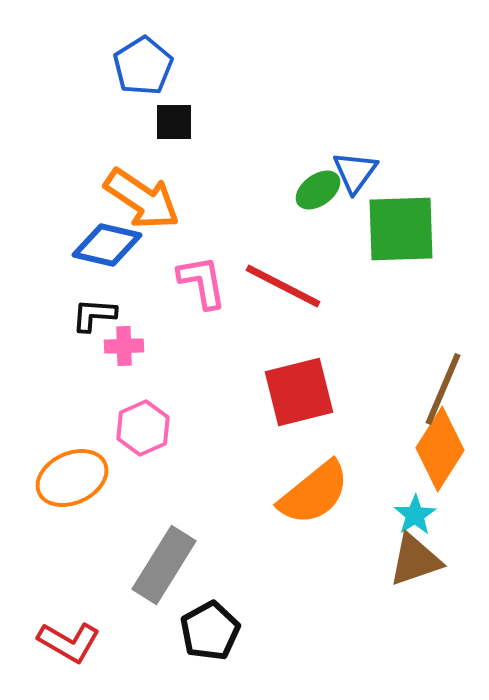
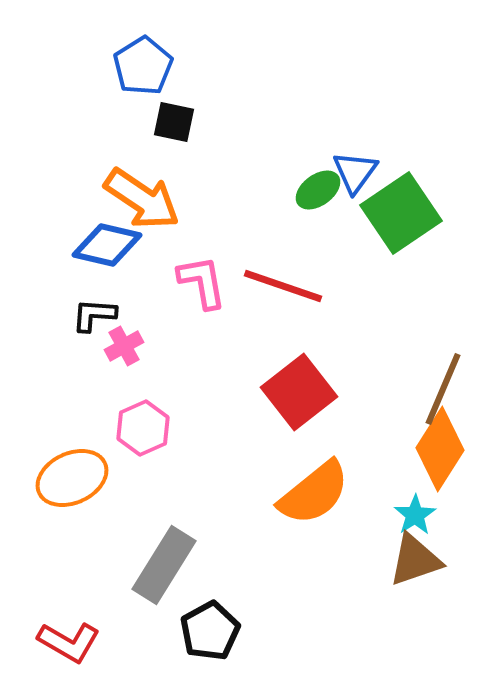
black square: rotated 12 degrees clockwise
green square: moved 16 px up; rotated 32 degrees counterclockwise
red line: rotated 8 degrees counterclockwise
pink cross: rotated 27 degrees counterclockwise
red square: rotated 24 degrees counterclockwise
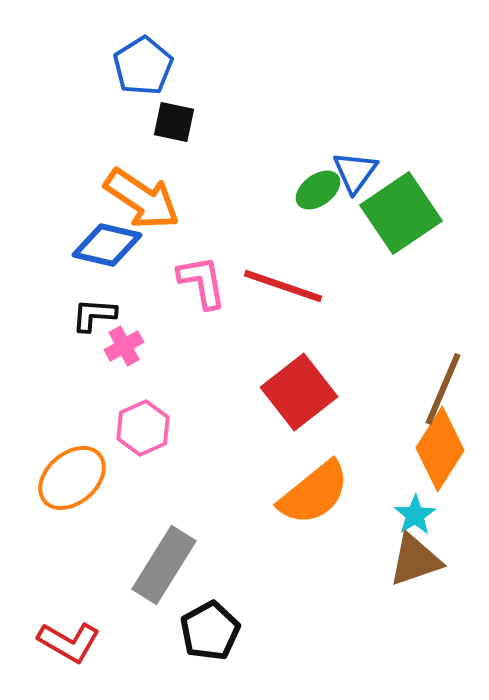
orange ellipse: rotated 16 degrees counterclockwise
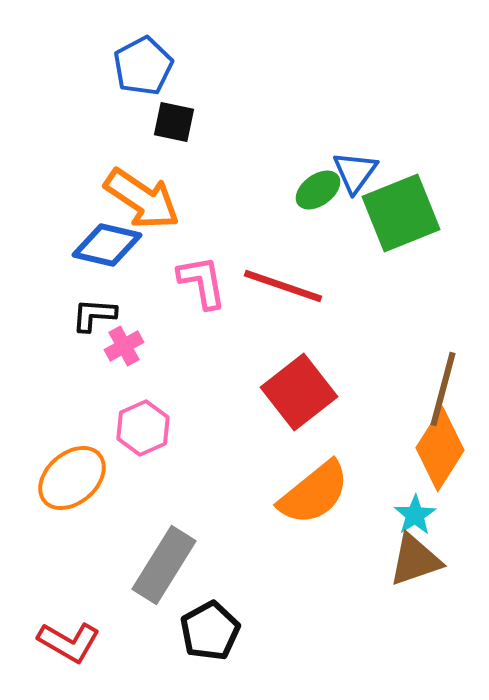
blue pentagon: rotated 4 degrees clockwise
green square: rotated 12 degrees clockwise
brown line: rotated 8 degrees counterclockwise
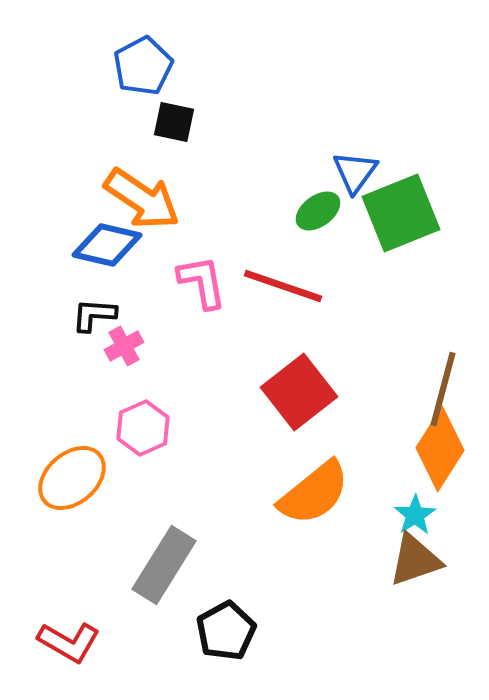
green ellipse: moved 21 px down
black pentagon: moved 16 px right
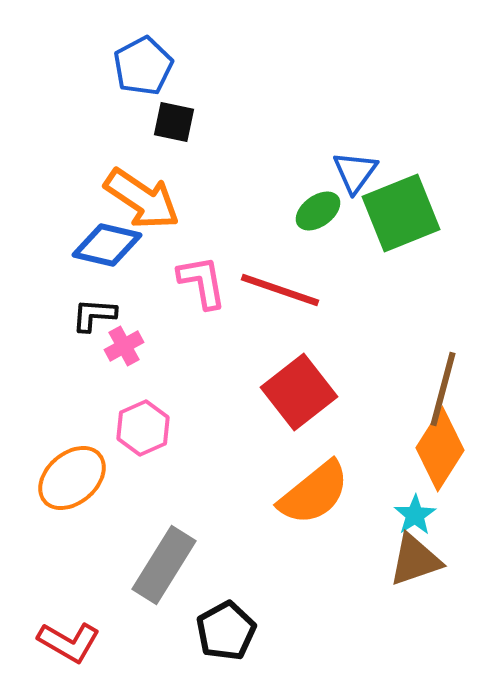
red line: moved 3 px left, 4 px down
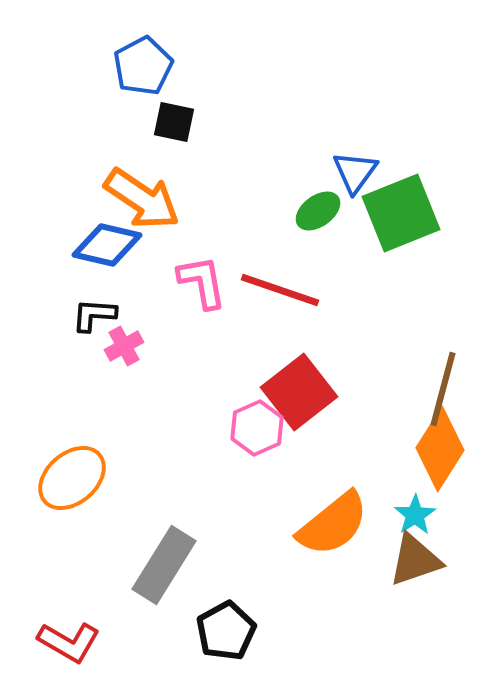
pink hexagon: moved 114 px right
orange semicircle: moved 19 px right, 31 px down
